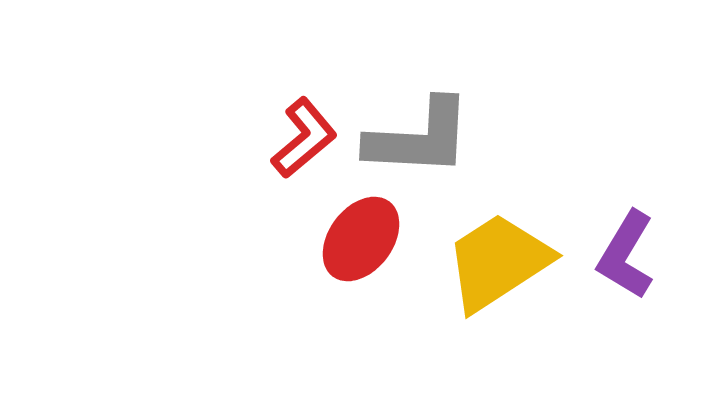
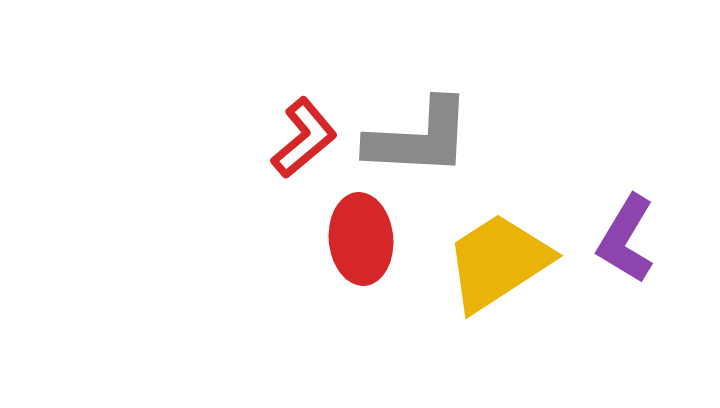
red ellipse: rotated 42 degrees counterclockwise
purple L-shape: moved 16 px up
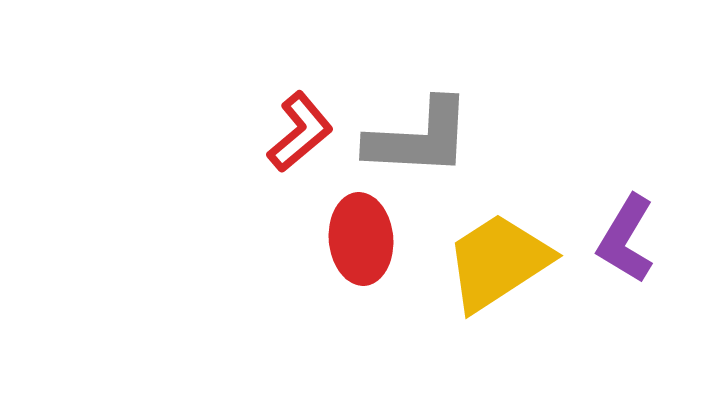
red L-shape: moved 4 px left, 6 px up
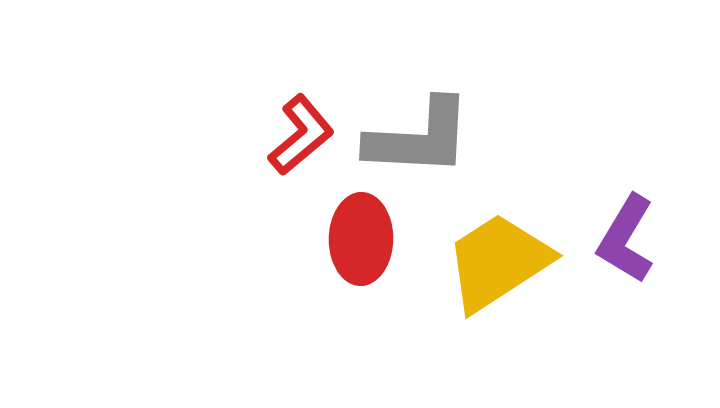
red L-shape: moved 1 px right, 3 px down
red ellipse: rotated 6 degrees clockwise
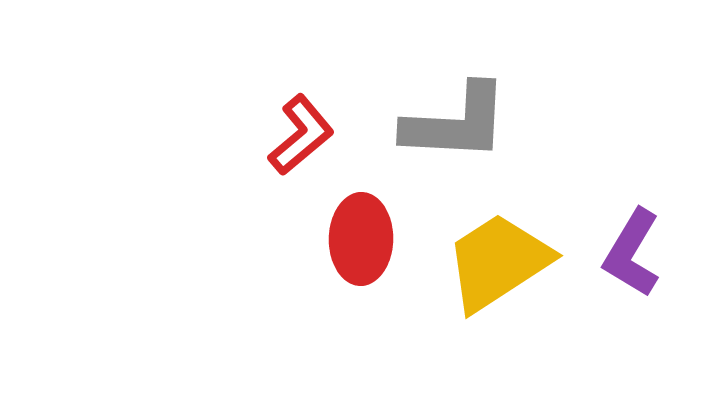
gray L-shape: moved 37 px right, 15 px up
purple L-shape: moved 6 px right, 14 px down
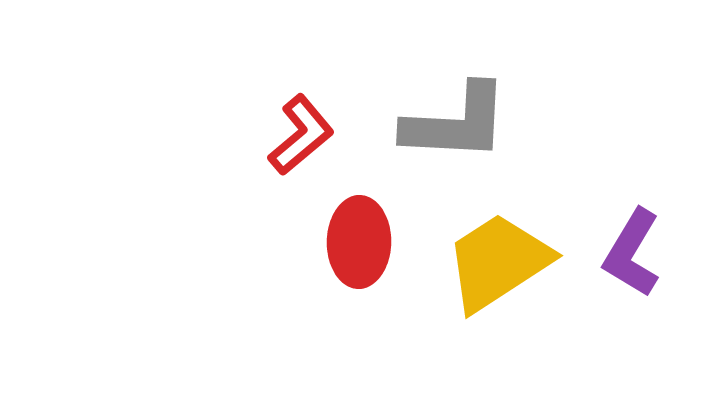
red ellipse: moved 2 px left, 3 px down
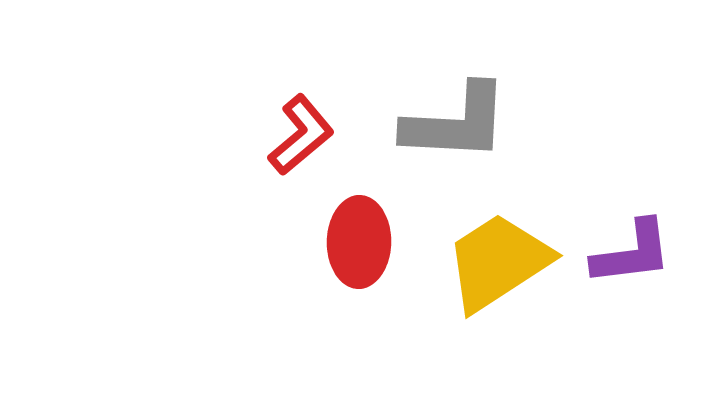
purple L-shape: rotated 128 degrees counterclockwise
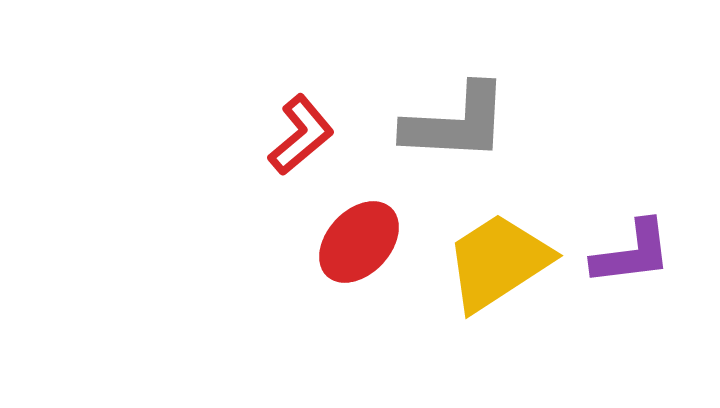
red ellipse: rotated 42 degrees clockwise
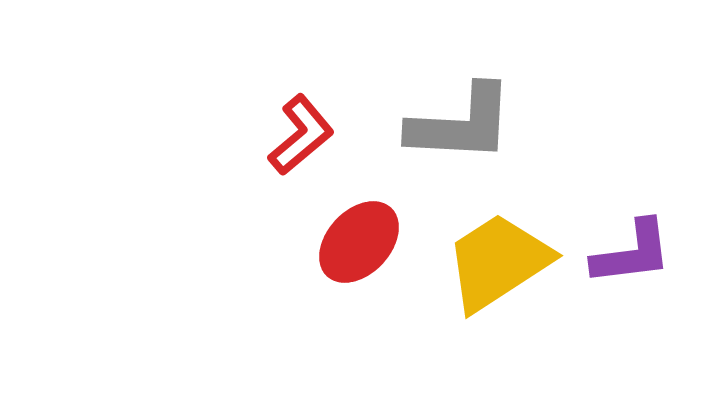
gray L-shape: moved 5 px right, 1 px down
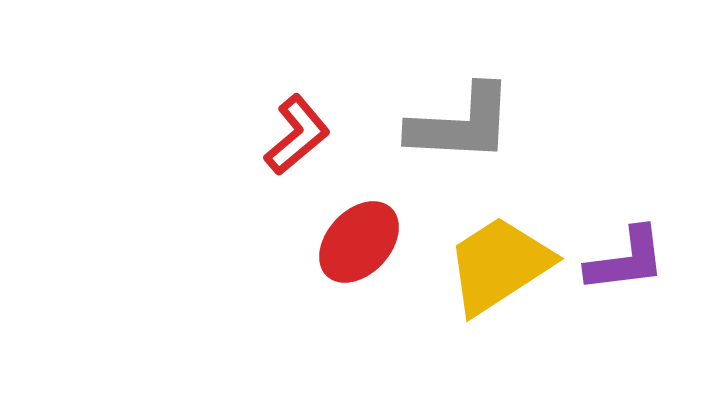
red L-shape: moved 4 px left
purple L-shape: moved 6 px left, 7 px down
yellow trapezoid: moved 1 px right, 3 px down
